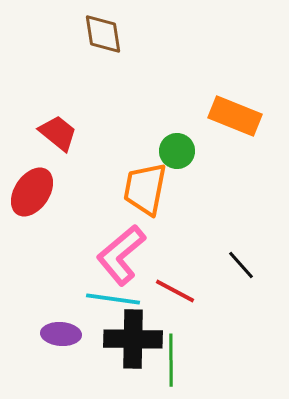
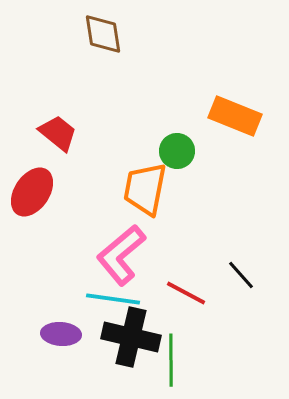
black line: moved 10 px down
red line: moved 11 px right, 2 px down
black cross: moved 2 px left, 2 px up; rotated 12 degrees clockwise
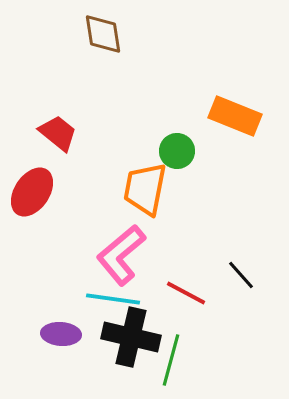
green line: rotated 15 degrees clockwise
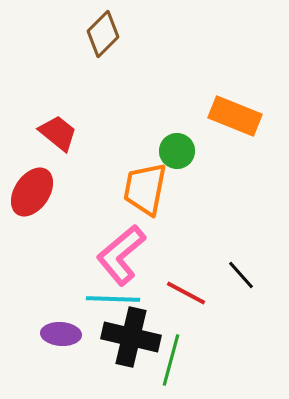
brown diamond: rotated 54 degrees clockwise
cyan line: rotated 6 degrees counterclockwise
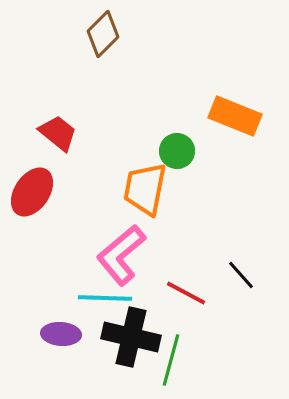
cyan line: moved 8 px left, 1 px up
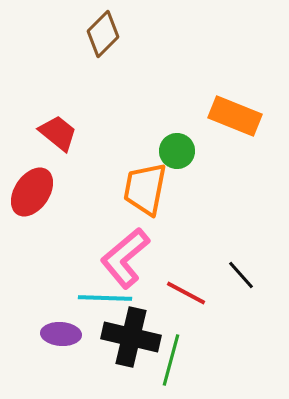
pink L-shape: moved 4 px right, 3 px down
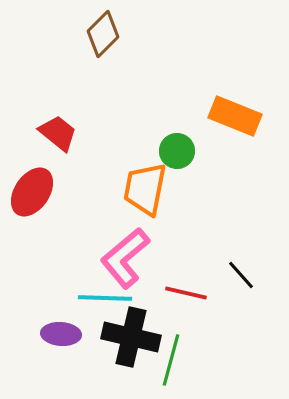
red line: rotated 15 degrees counterclockwise
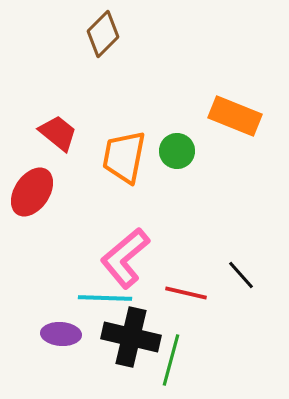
orange trapezoid: moved 21 px left, 32 px up
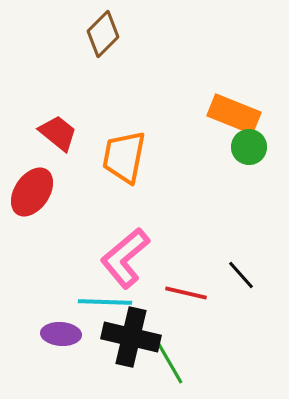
orange rectangle: moved 1 px left, 2 px up
green circle: moved 72 px right, 4 px up
cyan line: moved 4 px down
green line: moved 3 px left; rotated 45 degrees counterclockwise
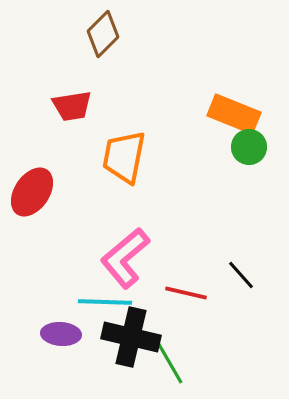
red trapezoid: moved 14 px right, 27 px up; rotated 132 degrees clockwise
